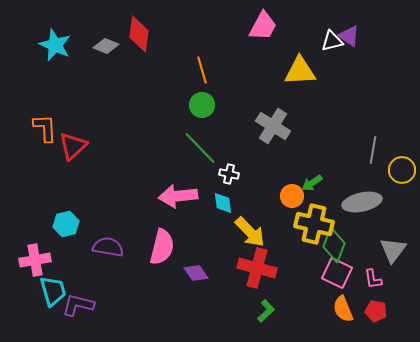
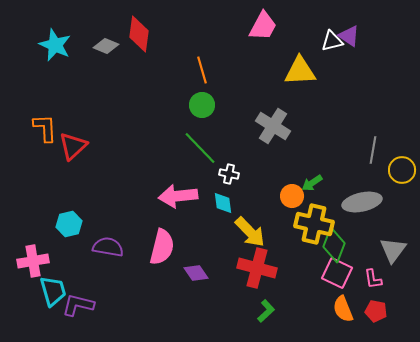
cyan hexagon: moved 3 px right
pink cross: moved 2 px left, 1 px down
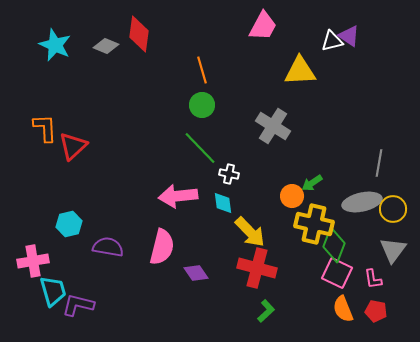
gray line: moved 6 px right, 13 px down
yellow circle: moved 9 px left, 39 px down
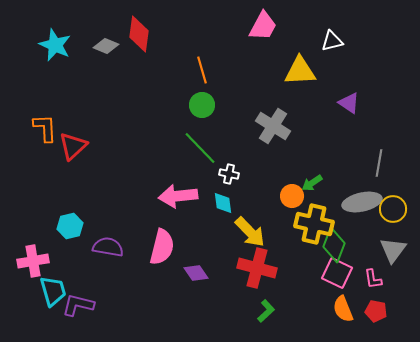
purple triangle: moved 67 px down
cyan hexagon: moved 1 px right, 2 px down
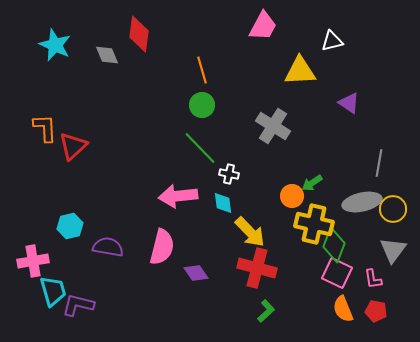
gray diamond: moved 1 px right, 9 px down; rotated 45 degrees clockwise
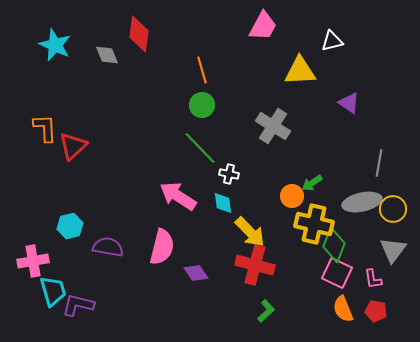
pink arrow: rotated 39 degrees clockwise
red cross: moved 2 px left, 3 px up
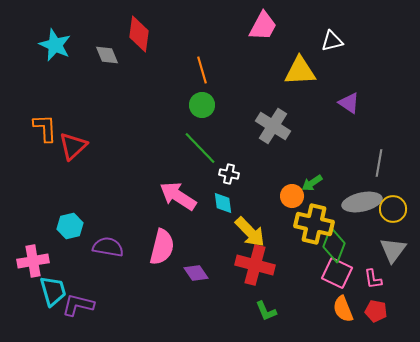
green L-shape: rotated 110 degrees clockwise
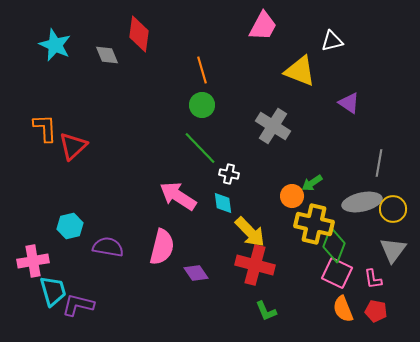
yellow triangle: rotated 24 degrees clockwise
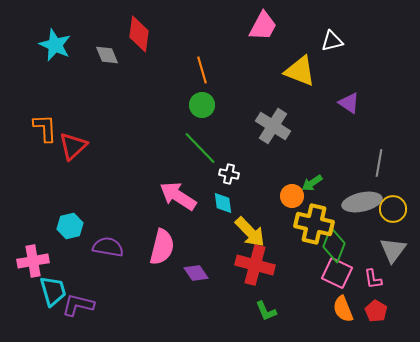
red pentagon: rotated 20 degrees clockwise
